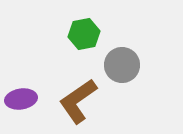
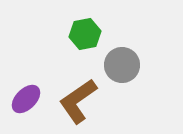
green hexagon: moved 1 px right
purple ellipse: moved 5 px right; rotated 36 degrees counterclockwise
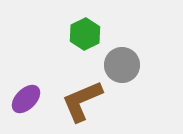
green hexagon: rotated 16 degrees counterclockwise
brown L-shape: moved 4 px right; rotated 12 degrees clockwise
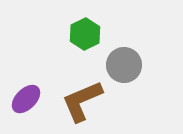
gray circle: moved 2 px right
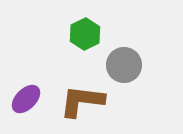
brown L-shape: rotated 30 degrees clockwise
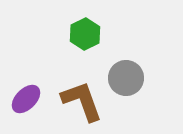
gray circle: moved 2 px right, 13 px down
brown L-shape: rotated 63 degrees clockwise
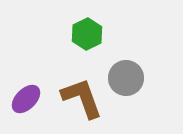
green hexagon: moved 2 px right
brown L-shape: moved 3 px up
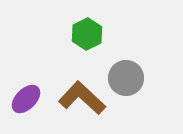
brown L-shape: rotated 27 degrees counterclockwise
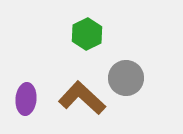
purple ellipse: rotated 40 degrees counterclockwise
